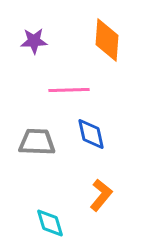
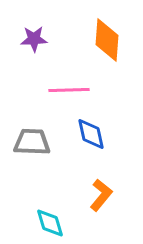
purple star: moved 2 px up
gray trapezoid: moved 5 px left
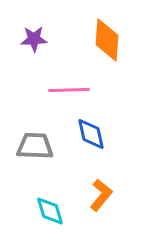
gray trapezoid: moved 3 px right, 4 px down
cyan diamond: moved 12 px up
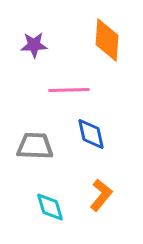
purple star: moved 6 px down
cyan diamond: moved 4 px up
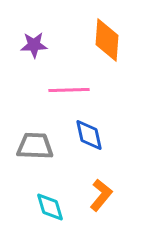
blue diamond: moved 2 px left, 1 px down
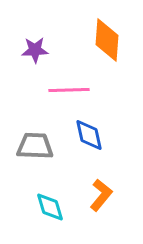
purple star: moved 1 px right, 5 px down
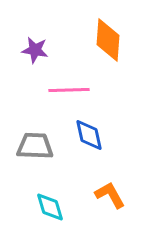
orange diamond: moved 1 px right
purple star: rotated 12 degrees clockwise
orange L-shape: moved 9 px right; rotated 68 degrees counterclockwise
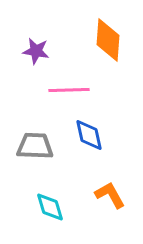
purple star: moved 1 px right, 1 px down
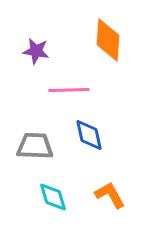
cyan diamond: moved 3 px right, 10 px up
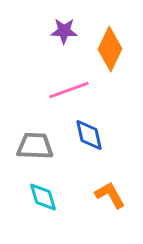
orange diamond: moved 2 px right, 9 px down; rotated 21 degrees clockwise
purple star: moved 28 px right, 20 px up; rotated 8 degrees counterclockwise
pink line: rotated 18 degrees counterclockwise
cyan diamond: moved 10 px left
